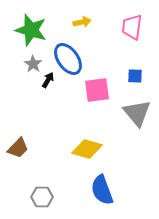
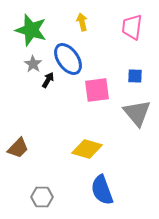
yellow arrow: rotated 90 degrees counterclockwise
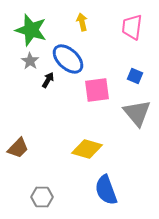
blue ellipse: rotated 12 degrees counterclockwise
gray star: moved 3 px left, 3 px up
blue square: rotated 21 degrees clockwise
blue semicircle: moved 4 px right
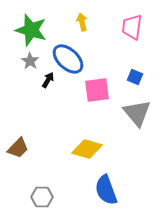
blue square: moved 1 px down
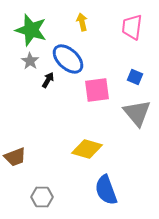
brown trapezoid: moved 3 px left, 9 px down; rotated 25 degrees clockwise
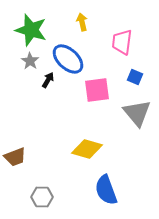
pink trapezoid: moved 10 px left, 15 px down
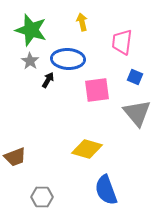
blue ellipse: rotated 40 degrees counterclockwise
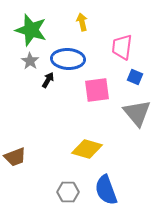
pink trapezoid: moved 5 px down
gray hexagon: moved 26 px right, 5 px up
